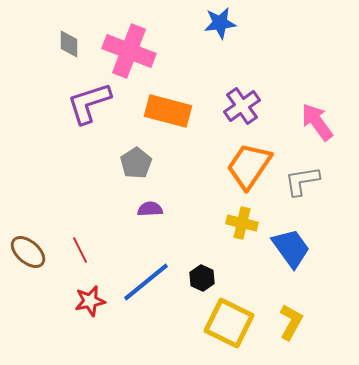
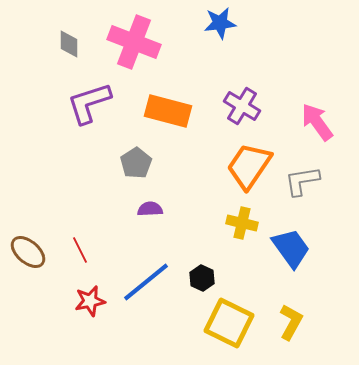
pink cross: moved 5 px right, 9 px up
purple cross: rotated 24 degrees counterclockwise
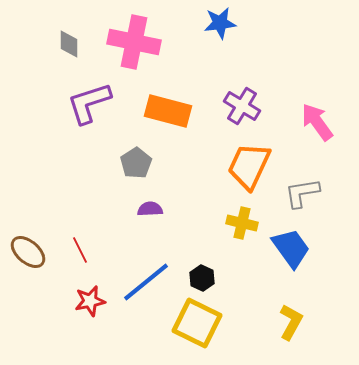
pink cross: rotated 9 degrees counterclockwise
orange trapezoid: rotated 9 degrees counterclockwise
gray L-shape: moved 12 px down
yellow square: moved 32 px left
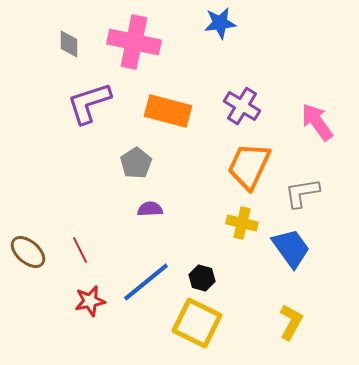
black hexagon: rotated 10 degrees counterclockwise
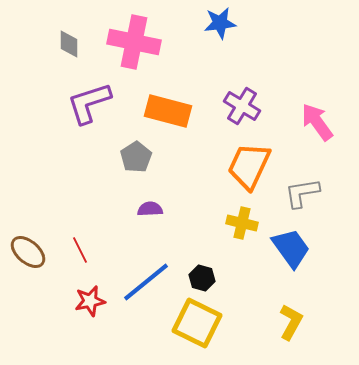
gray pentagon: moved 6 px up
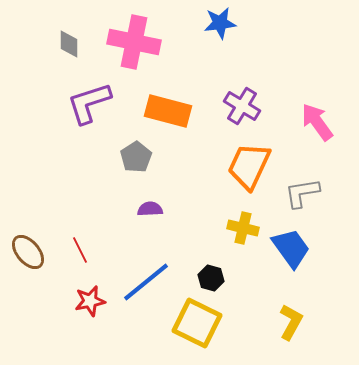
yellow cross: moved 1 px right, 5 px down
brown ellipse: rotated 9 degrees clockwise
black hexagon: moved 9 px right
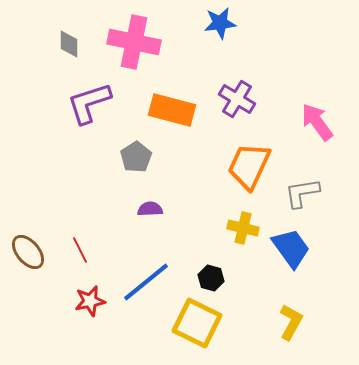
purple cross: moved 5 px left, 7 px up
orange rectangle: moved 4 px right, 1 px up
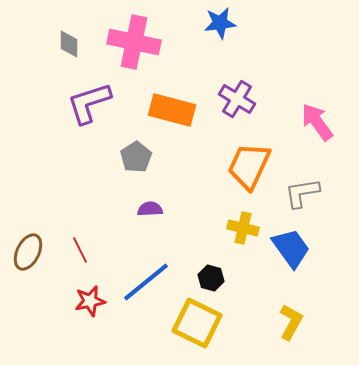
brown ellipse: rotated 66 degrees clockwise
